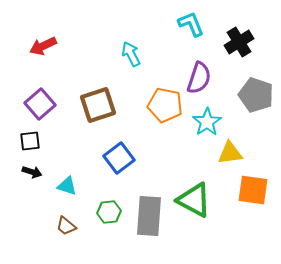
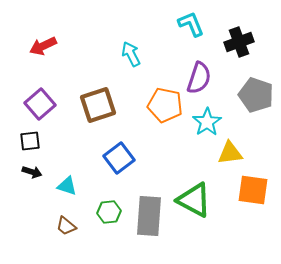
black cross: rotated 12 degrees clockwise
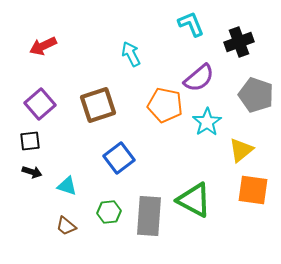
purple semicircle: rotated 32 degrees clockwise
yellow triangle: moved 11 px right, 3 px up; rotated 32 degrees counterclockwise
